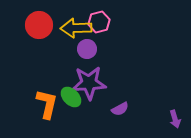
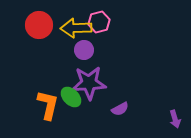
purple circle: moved 3 px left, 1 px down
orange L-shape: moved 1 px right, 1 px down
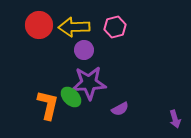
pink hexagon: moved 16 px right, 5 px down
yellow arrow: moved 2 px left, 1 px up
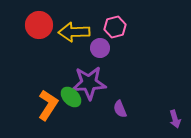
yellow arrow: moved 5 px down
purple circle: moved 16 px right, 2 px up
orange L-shape: rotated 20 degrees clockwise
purple semicircle: rotated 96 degrees clockwise
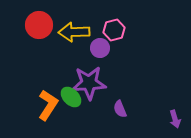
pink hexagon: moved 1 px left, 3 px down
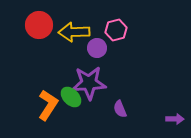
pink hexagon: moved 2 px right
purple circle: moved 3 px left
purple arrow: rotated 72 degrees counterclockwise
